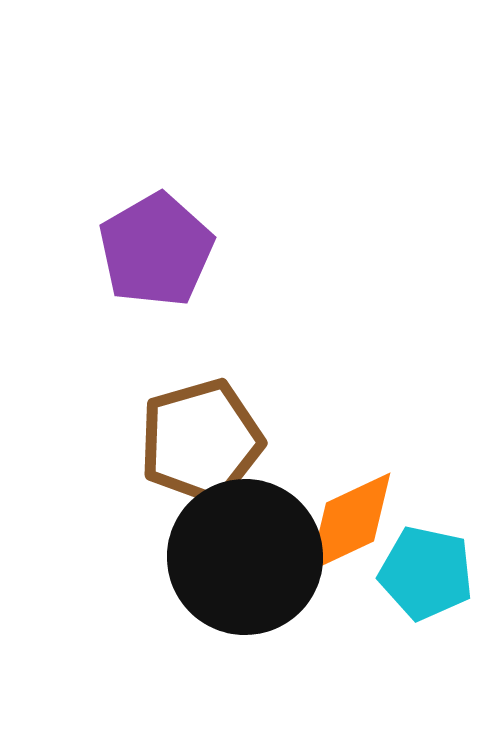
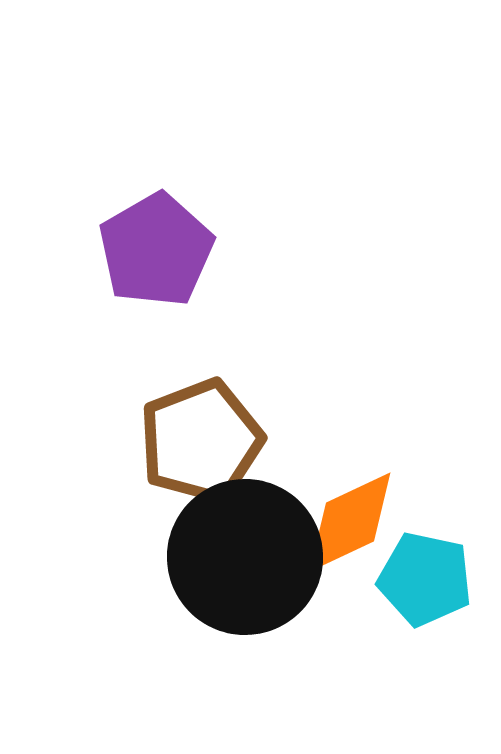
brown pentagon: rotated 5 degrees counterclockwise
cyan pentagon: moved 1 px left, 6 px down
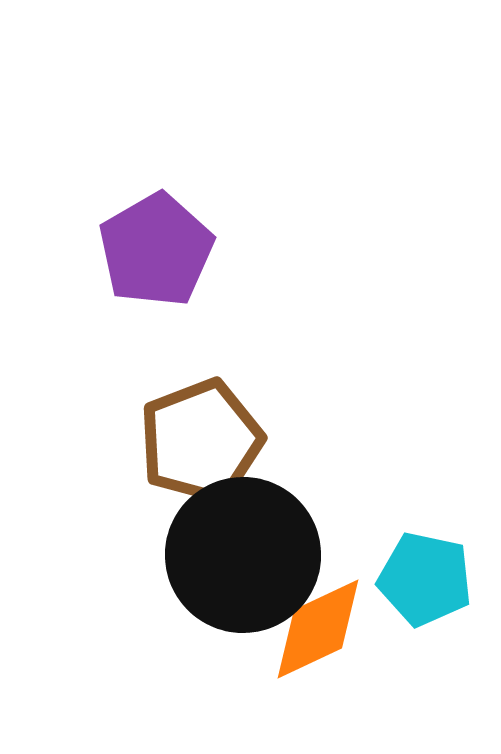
orange diamond: moved 32 px left, 107 px down
black circle: moved 2 px left, 2 px up
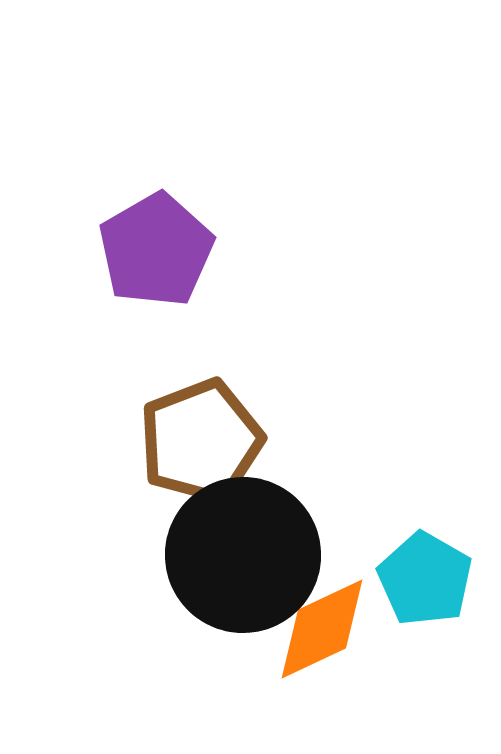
cyan pentagon: rotated 18 degrees clockwise
orange diamond: moved 4 px right
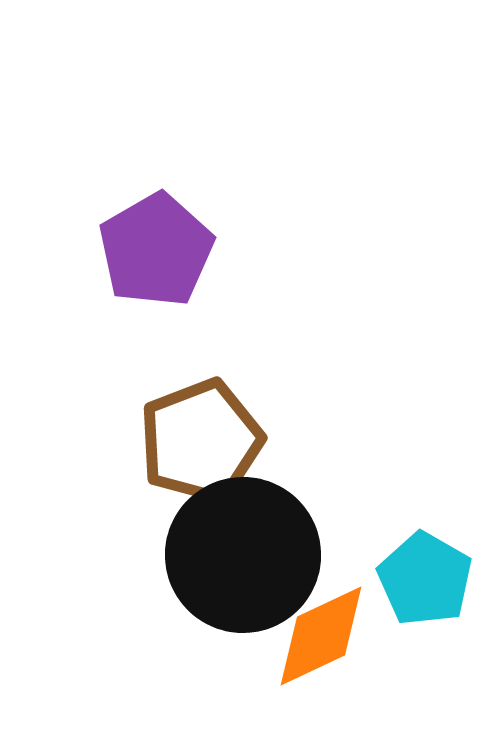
orange diamond: moved 1 px left, 7 px down
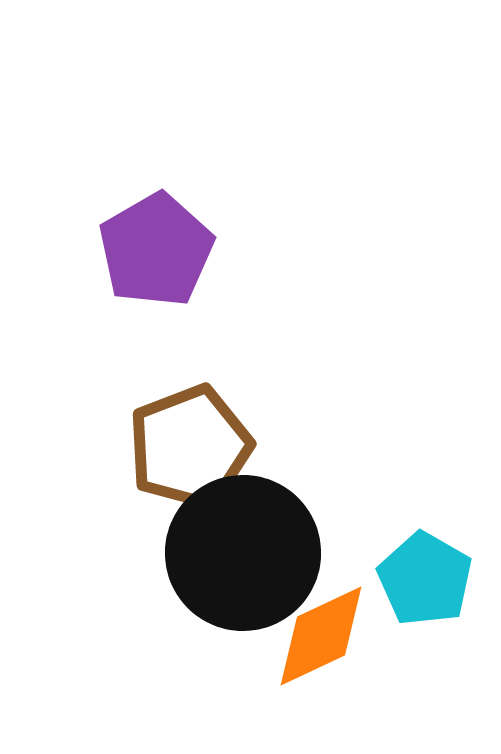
brown pentagon: moved 11 px left, 6 px down
black circle: moved 2 px up
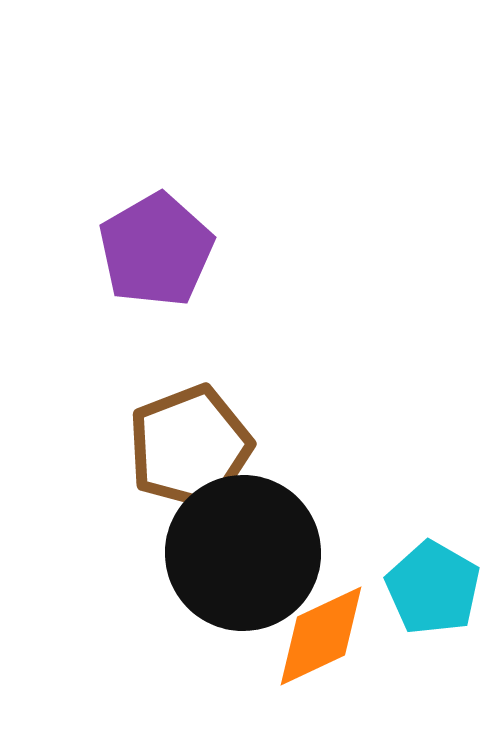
cyan pentagon: moved 8 px right, 9 px down
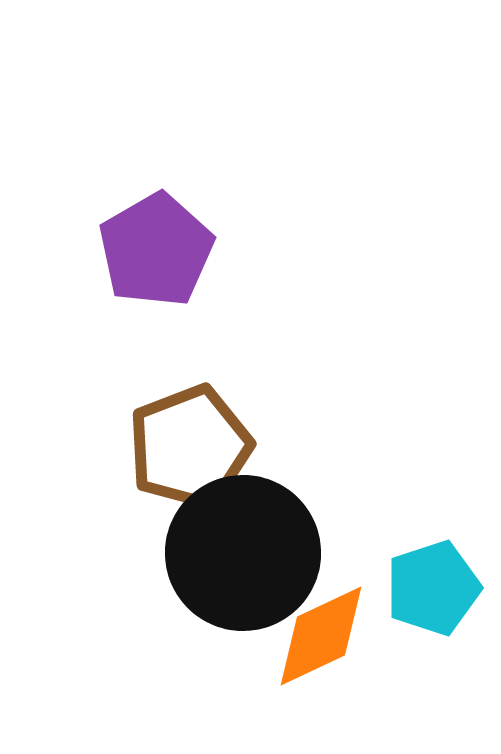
cyan pentagon: rotated 24 degrees clockwise
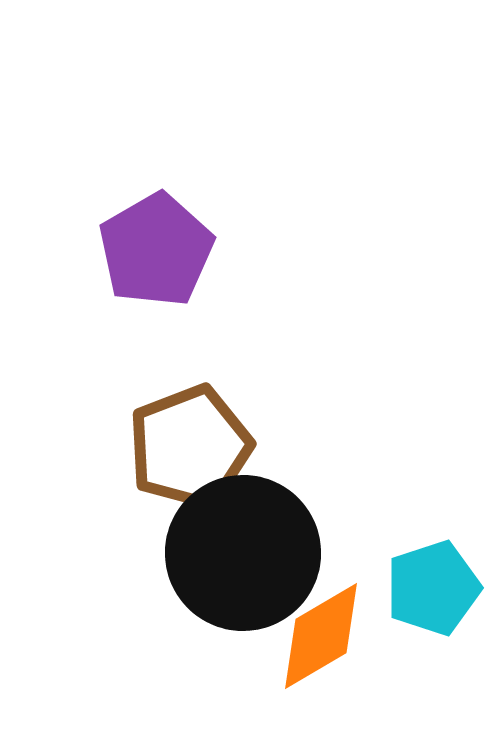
orange diamond: rotated 5 degrees counterclockwise
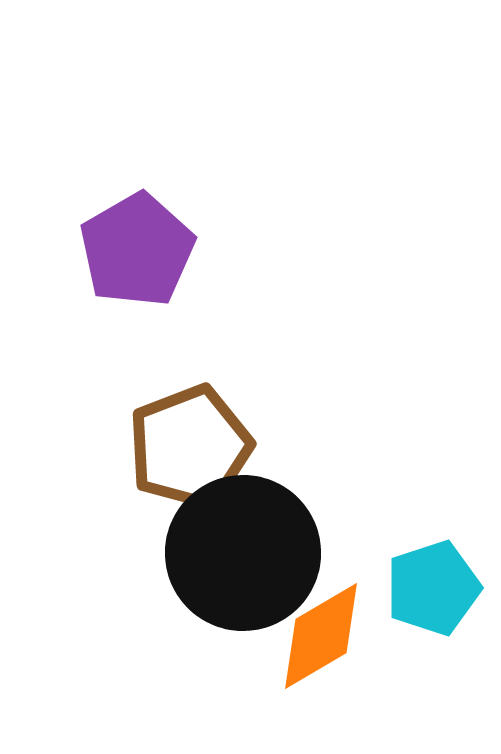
purple pentagon: moved 19 px left
